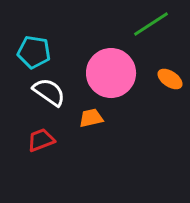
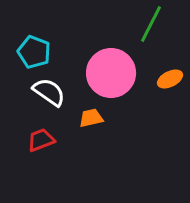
green line: rotated 30 degrees counterclockwise
cyan pentagon: rotated 12 degrees clockwise
orange ellipse: rotated 60 degrees counterclockwise
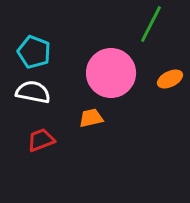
white semicircle: moved 16 px left; rotated 24 degrees counterclockwise
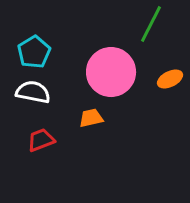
cyan pentagon: rotated 20 degrees clockwise
pink circle: moved 1 px up
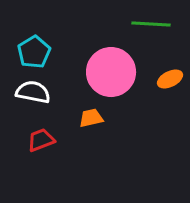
green line: rotated 66 degrees clockwise
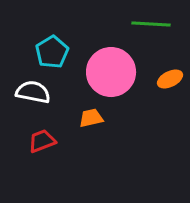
cyan pentagon: moved 18 px right
red trapezoid: moved 1 px right, 1 px down
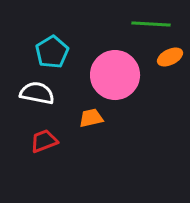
pink circle: moved 4 px right, 3 px down
orange ellipse: moved 22 px up
white semicircle: moved 4 px right, 1 px down
red trapezoid: moved 2 px right
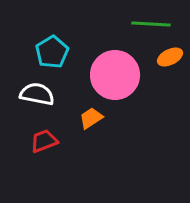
white semicircle: moved 1 px down
orange trapezoid: rotated 20 degrees counterclockwise
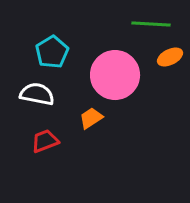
red trapezoid: moved 1 px right
